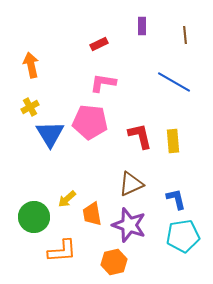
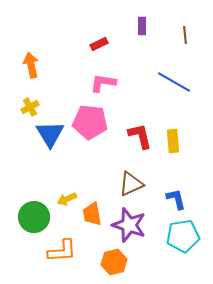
yellow arrow: rotated 18 degrees clockwise
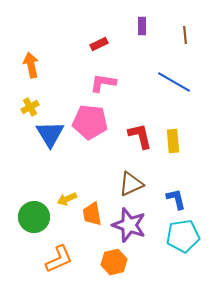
orange L-shape: moved 3 px left, 8 px down; rotated 20 degrees counterclockwise
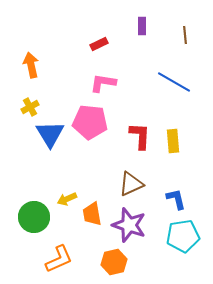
red L-shape: rotated 16 degrees clockwise
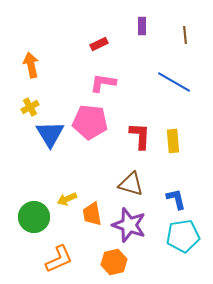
brown triangle: rotated 40 degrees clockwise
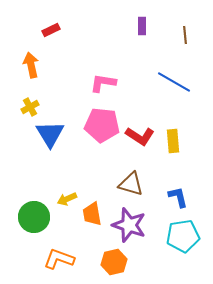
red rectangle: moved 48 px left, 14 px up
pink pentagon: moved 12 px right, 3 px down
red L-shape: rotated 120 degrees clockwise
blue L-shape: moved 2 px right, 2 px up
orange L-shape: rotated 136 degrees counterclockwise
